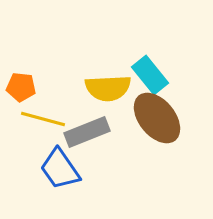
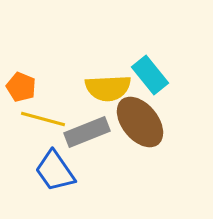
orange pentagon: rotated 16 degrees clockwise
brown ellipse: moved 17 px left, 4 px down
blue trapezoid: moved 5 px left, 2 px down
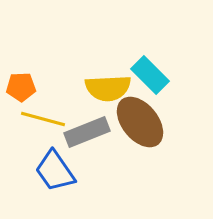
cyan rectangle: rotated 6 degrees counterclockwise
orange pentagon: rotated 24 degrees counterclockwise
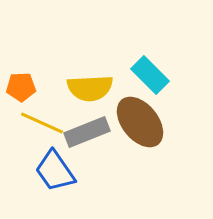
yellow semicircle: moved 18 px left
yellow line: moved 1 px left, 4 px down; rotated 9 degrees clockwise
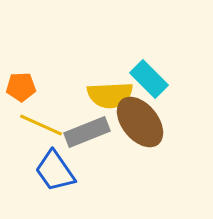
cyan rectangle: moved 1 px left, 4 px down
yellow semicircle: moved 20 px right, 7 px down
yellow line: moved 1 px left, 2 px down
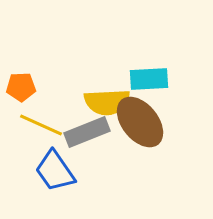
cyan rectangle: rotated 48 degrees counterclockwise
yellow semicircle: moved 3 px left, 7 px down
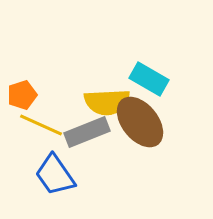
cyan rectangle: rotated 33 degrees clockwise
orange pentagon: moved 1 px right, 8 px down; rotated 16 degrees counterclockwise
blue trapezoid: moved 4 px down
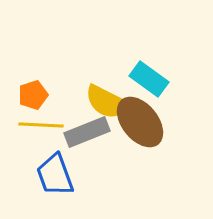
cyan rectangle: rotated 6 degrees clockwise
orange pentagon: moved 11 px right
yellow semicircle: rotated 30 degrees clockwise
yellow line: rotated 21 degrees counterclockwise
blue trapezoid: rotated 15 degrees clockwise
